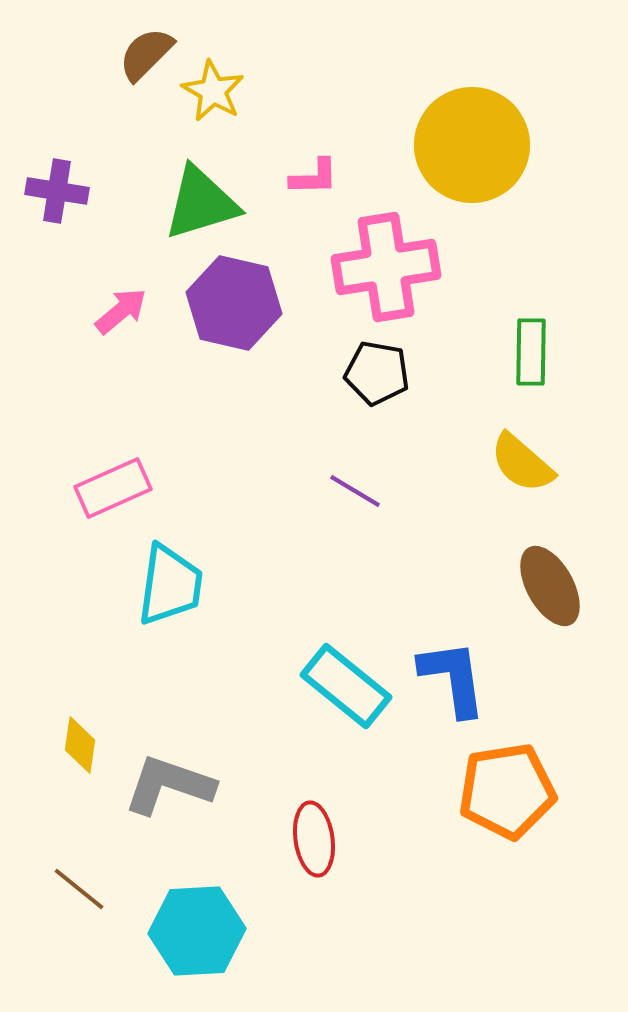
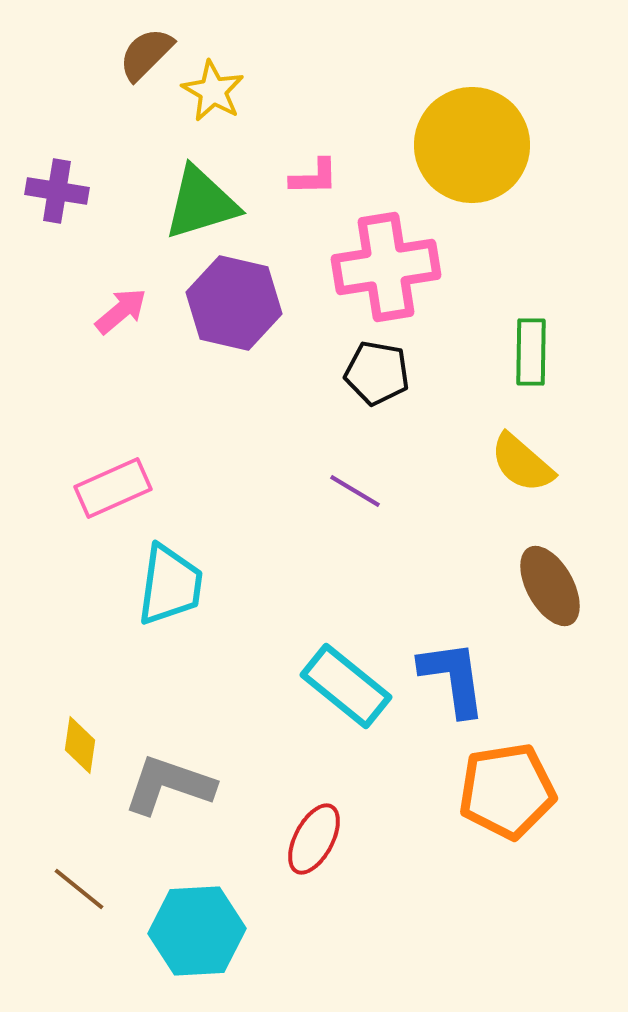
red ellipse: rotated 36 degrees clockwise
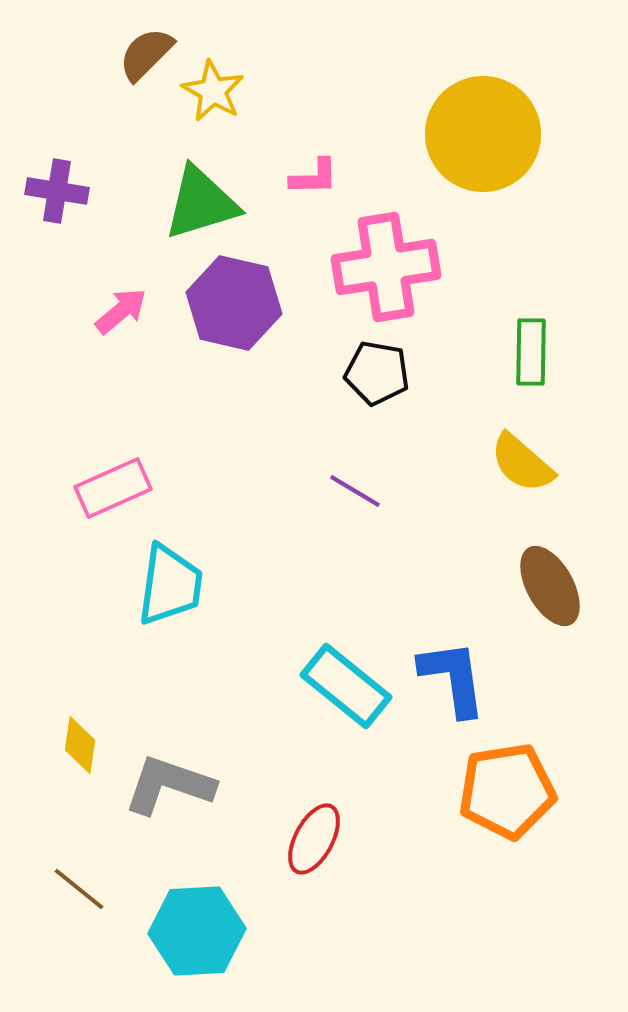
yellow circle: moved 11 px right, 11 px up
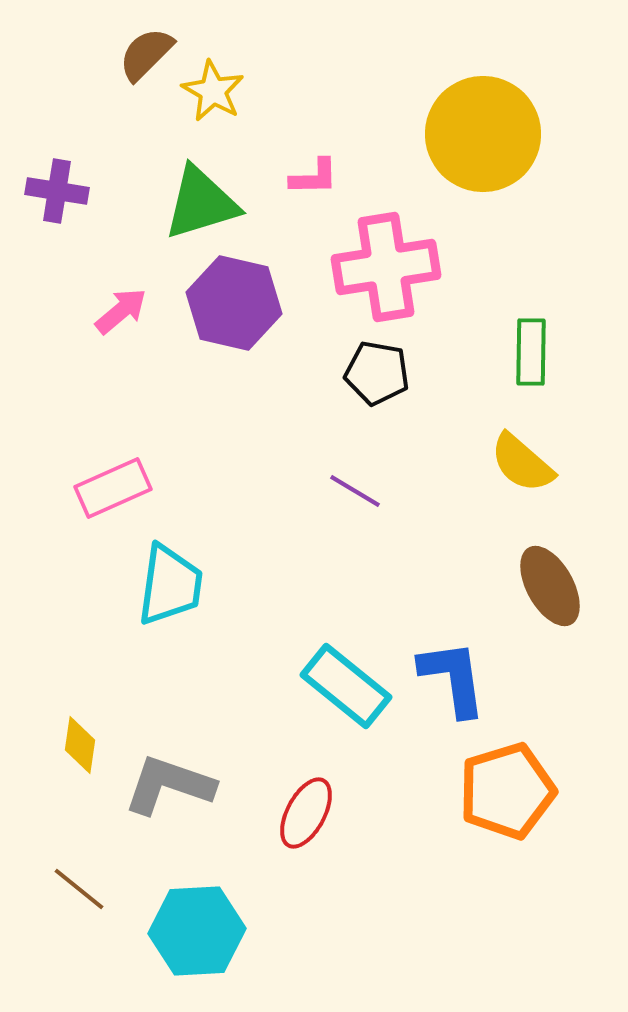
orange pentagon: rotated 8 degrees counterclockwise
red ellipse: moved 8 px left, 26 px up
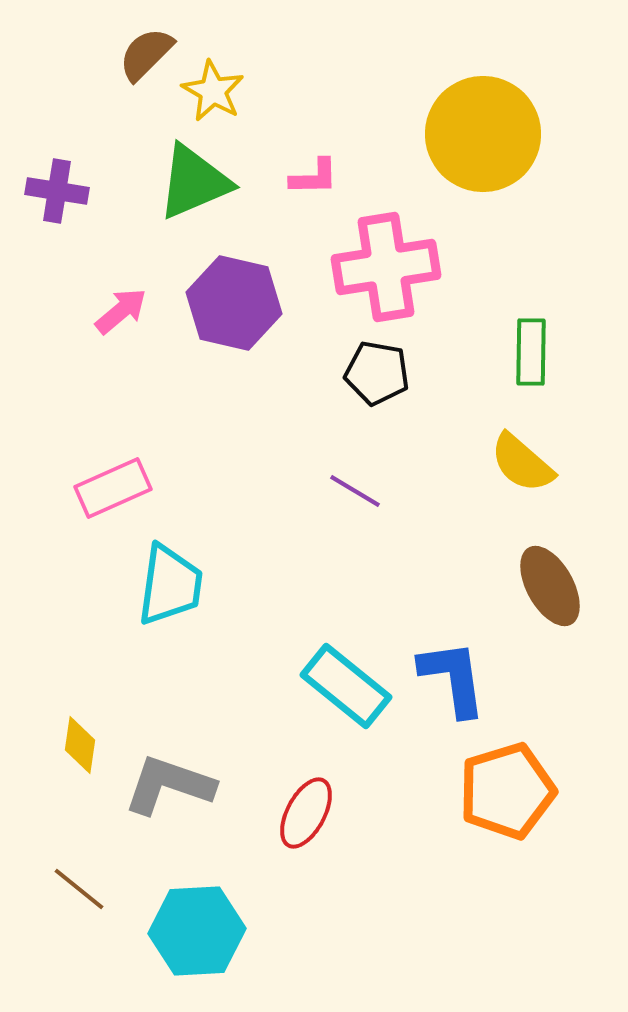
green triangle: moved 7 px left, 21 px up; rotated 6 degrees counterclockwise
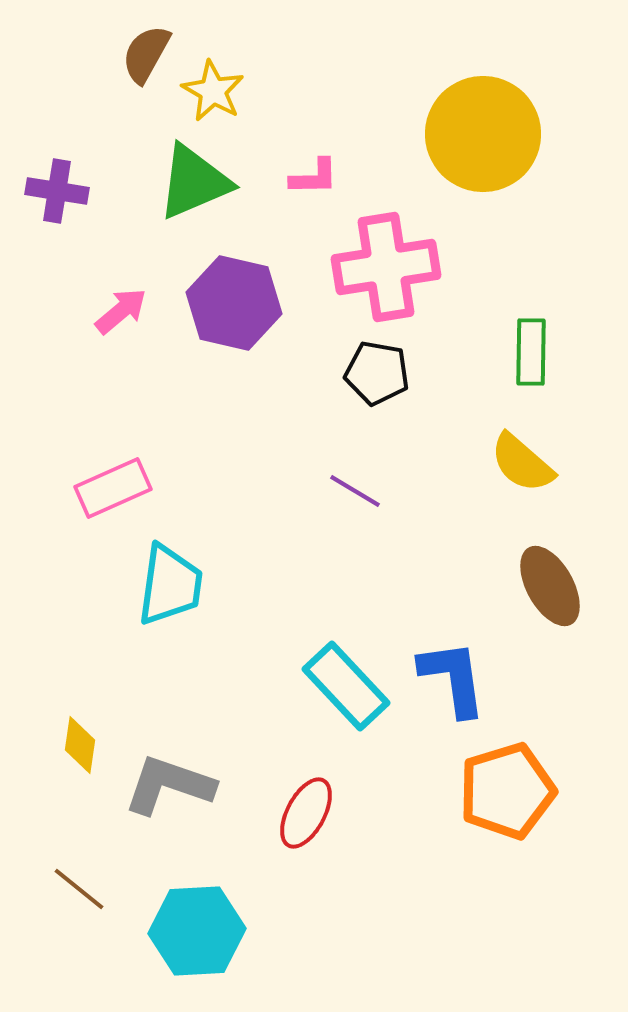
brown semicircle: rotated 16 degrees counterclockwise
cyan rectangle: rotated 8 degrees clockwise
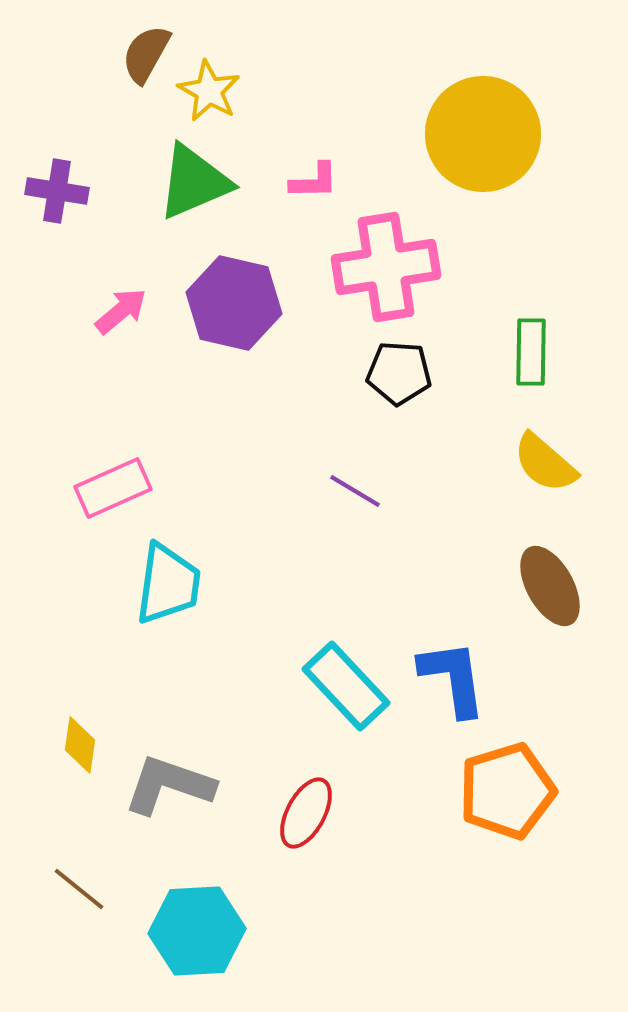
yellow star: moved 4 px left
pink L-shape: moved 4 px down
black pentagon: moved 22 px right; rotated 6 degrees counterclockwise
yellow semicircle: moved 23 px right
cyan trapezoid: moved 2 px left, 1 px up
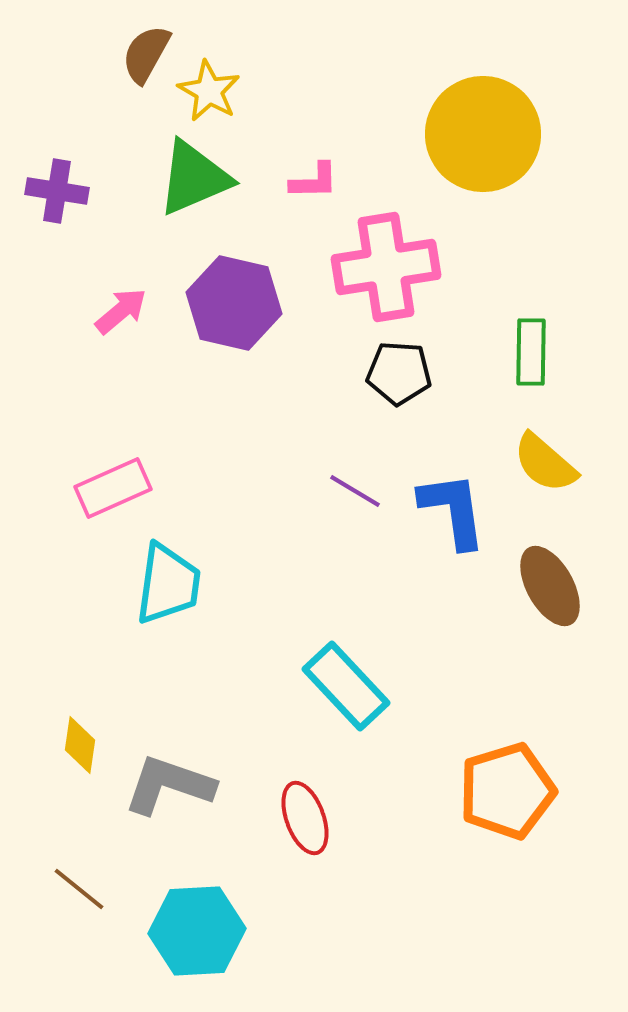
green triangle: moved 4 px up
blue L-shape: moved 168 px up
red ellipse: moved 1 px left, 5 px down; rotated 48 degrees counterclockwise
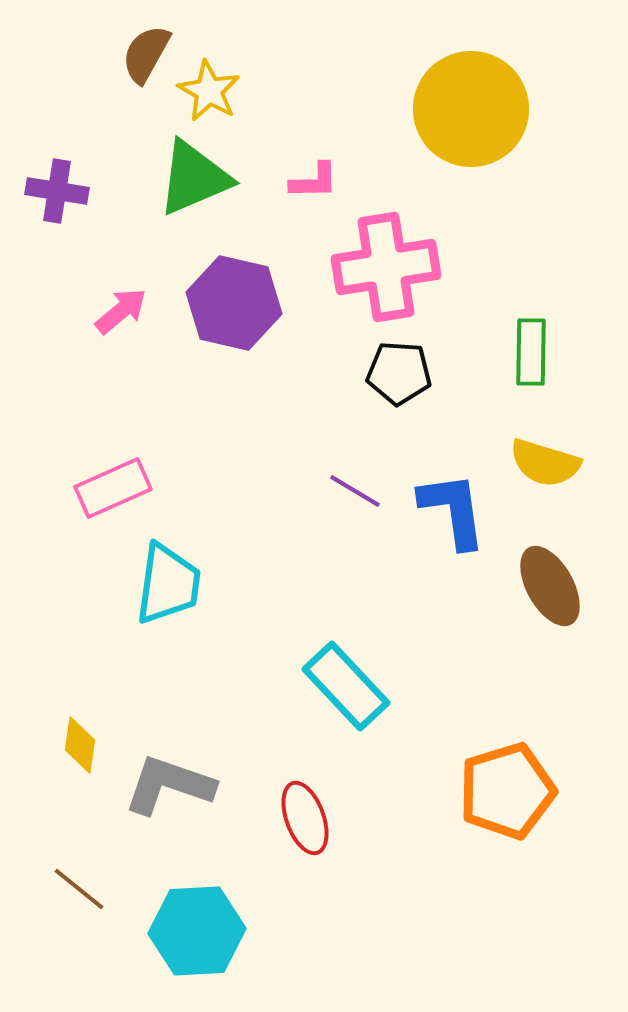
yellow circle: moved 12 px left, 25 px up
yellow semicircle: rotated 24 degrees counterclockwise
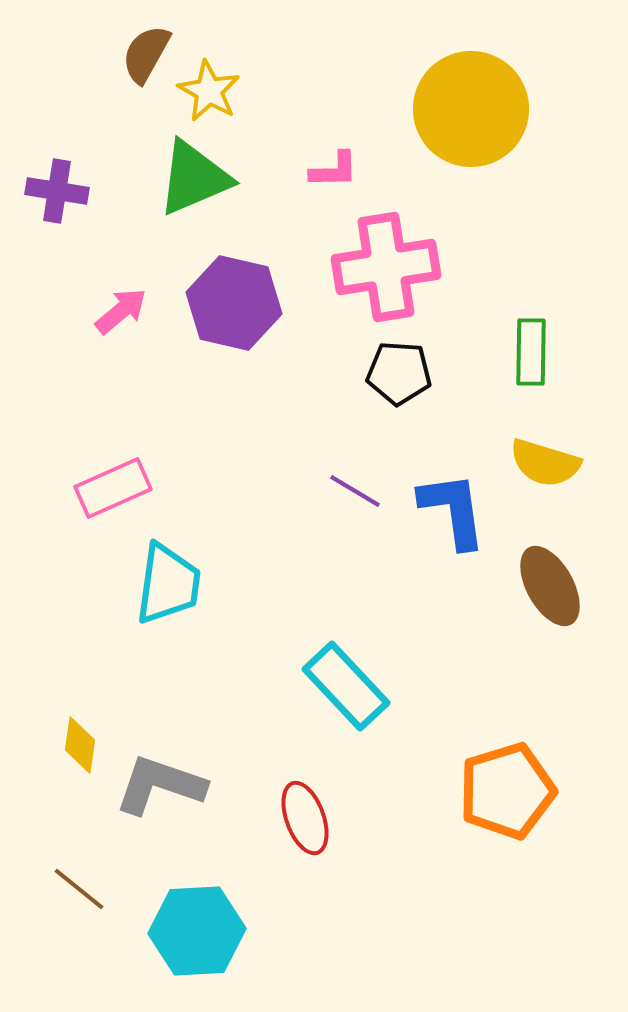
pink L-shape: moved 20 px right, 11 px up
gray L-shape: moved 9 px left
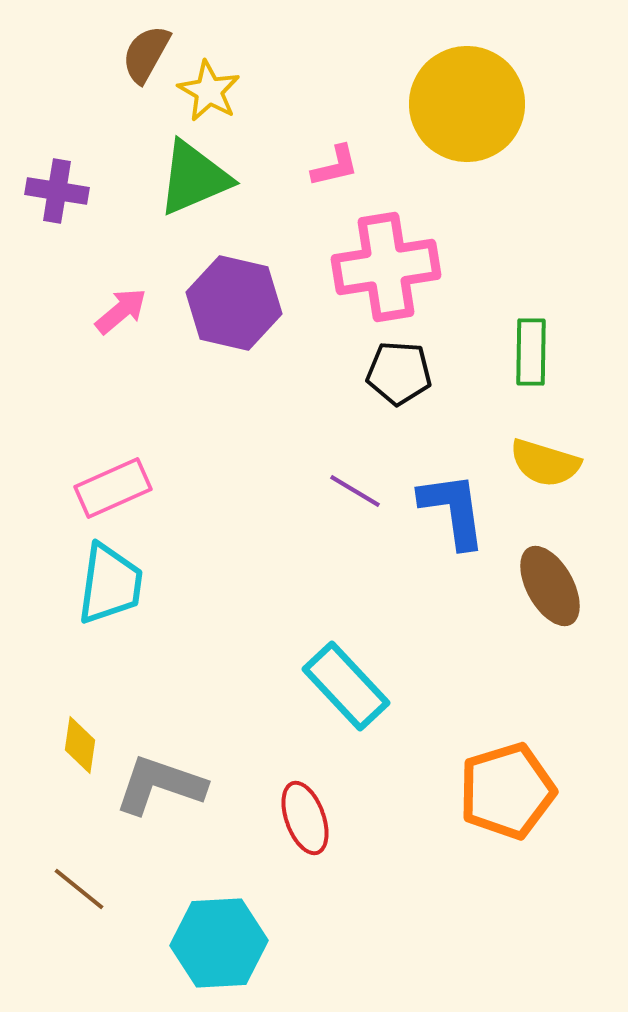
yellow circle: moved 4 px left, 5 px up
pink L-shape: moved 1 px right, 4 px up; rotated 12 degrees counterclockwise
cyan trapezoid: moved 58 px left
cyan hexagon: moved 22 px right, 12 px down
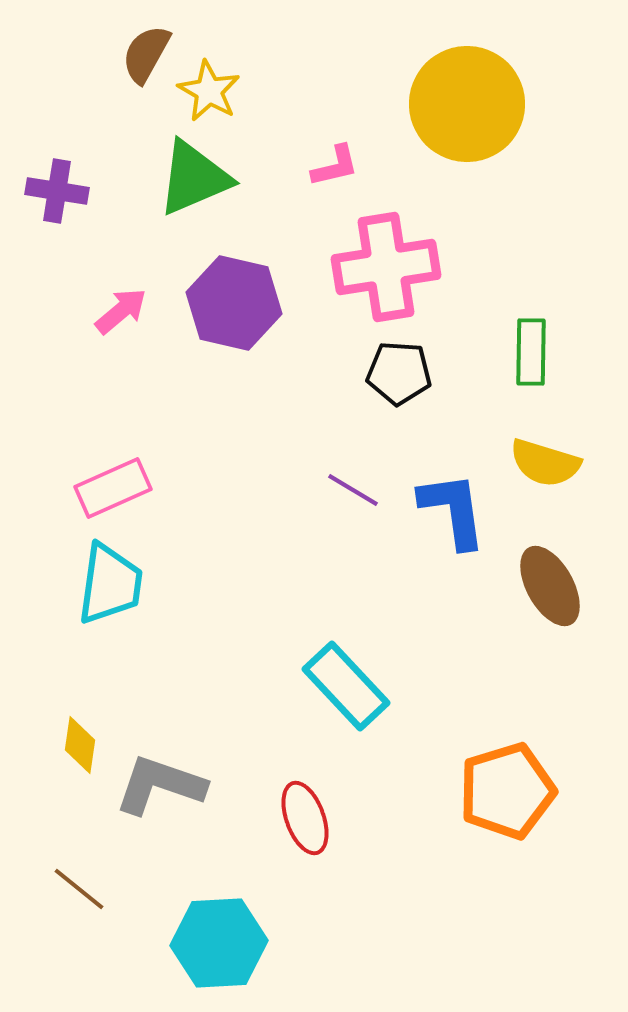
purple line: moved 2 px left, 1 px up
